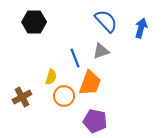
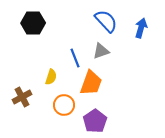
black hexagon: moved 1 px left, 1 px down
orange trapezoid: moved 1 px right
orange circle: moved 9 px down
purple pentagon: rotated 25 degrees clockwise
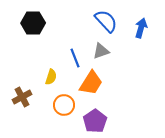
orange trapezoid: rotated 12 degrees clockwise
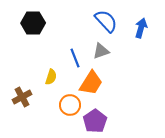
orange circle: moved 6 px right
